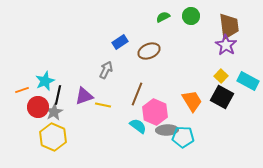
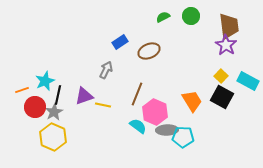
red circle: moved 3 px left
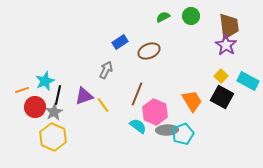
yellow line: rotated 42 degrees clockwise
cyan pentagon: moved 3 px up; rotated 25 degrees counterclockwise
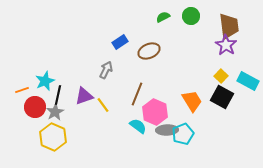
gray star: moved 1 px right
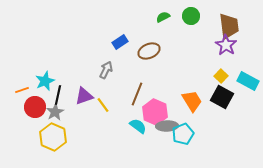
gray ellipse: moved 4 px up
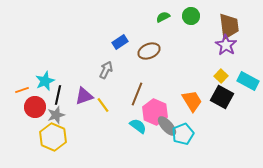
gray star: moved 1 px right, 3 px down; rotated 12 degrees clockwise
gray ellipse: rotated 50 degrees clockwise
